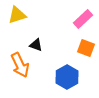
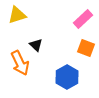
black triangle: rotated 24 degrees clockwise
orange arrow: moved 2 px up
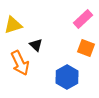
yellow triangle: moved 4 px left, 10 px down
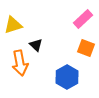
orange arrow: rotated 15 degrees clockwise
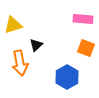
pink rectangle: rotated 48 degrees clockwise
black triangle: rotated 32 degrees clockwise
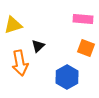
black triangle: moved 2 px right, 1 px down
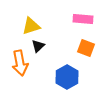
yellow triangle: moved 18 px right, 1 px down
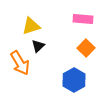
orange square: rotated 24 degrees clockwise
orange arrow: rotated 20 degrees counterclockwise
blue hexagon: moved 7 px right, 3 px down
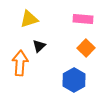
yellow triangle: moved 2 px left, 7 px up
black triangle: moved 1 px right
orange arrow: rotated 145 degrees counterclockwise
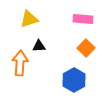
black triangle: rotated 40 degrees clockwise
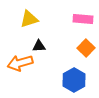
orange arrow: rotated 110 degrees counterclockwise
